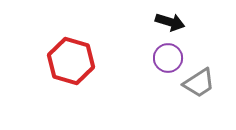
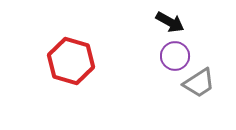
black arrow: rotated 12 degrees clockwise
purple circle: moved 7 px right, 2 px up
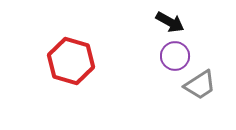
gray trapezoid: moved 1 px right, 2 px down
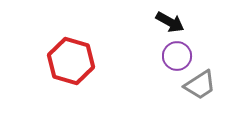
purple circle: moved 2 px right
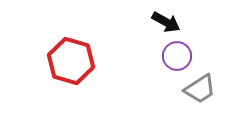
black arrow: moved 4 px left
gray trapezoid: moved 4 px down
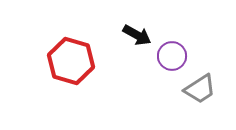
black arrow: moved 29 px left, 13 px down
purple circle: moved 5 px left
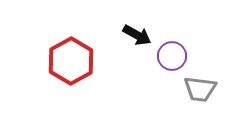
red hexagon: rotated 15 degrees clockwise
gray trapezoid: rotated 40 degrees clockwise
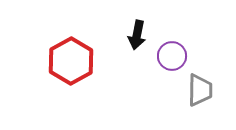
black arrow: rotated 72 degrees clockwise
gray trapezoid: moved 1 px down; rotated 96 degrees counterclockwise
